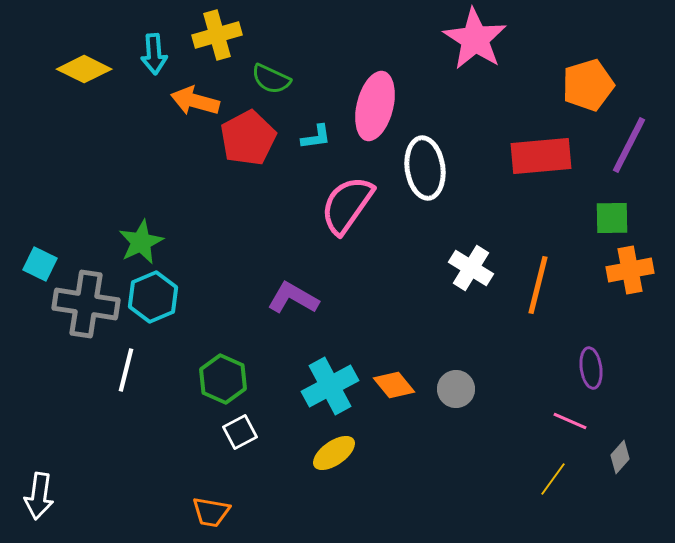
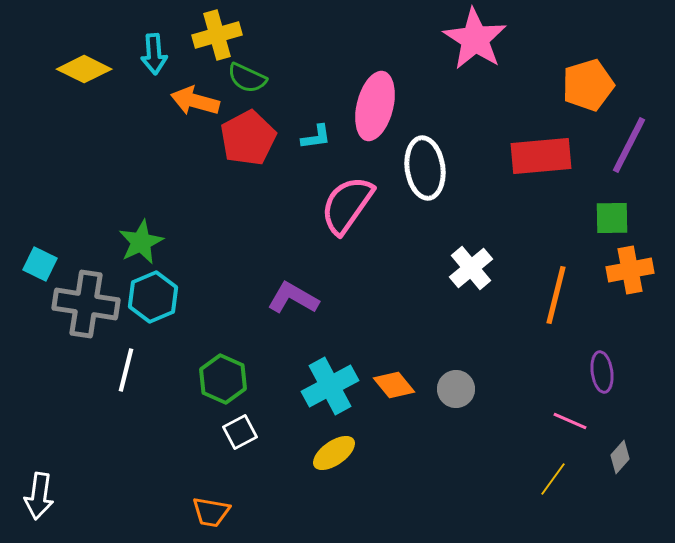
green semicircle: moved 24 px left, 1 px up
white cross: rotated 18 degrees clockwise
orange line: moved 18 px right, 10 px down
purple ellipse: moved 11 px right, 4 px down
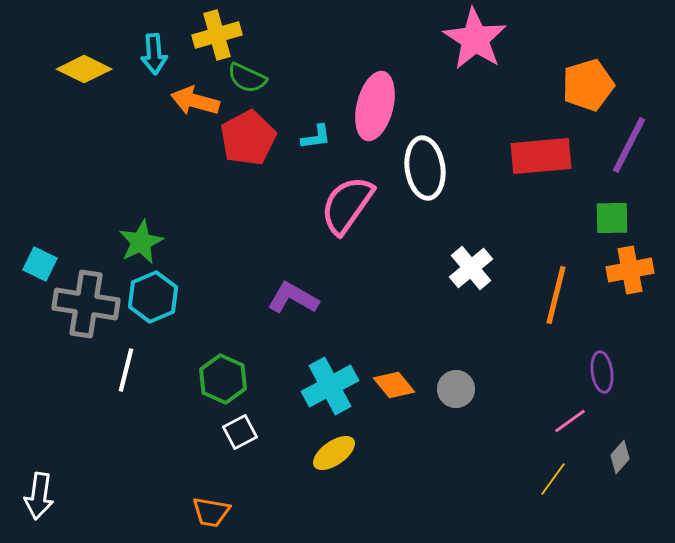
pink line: rotated 60 degrees counterclockwise
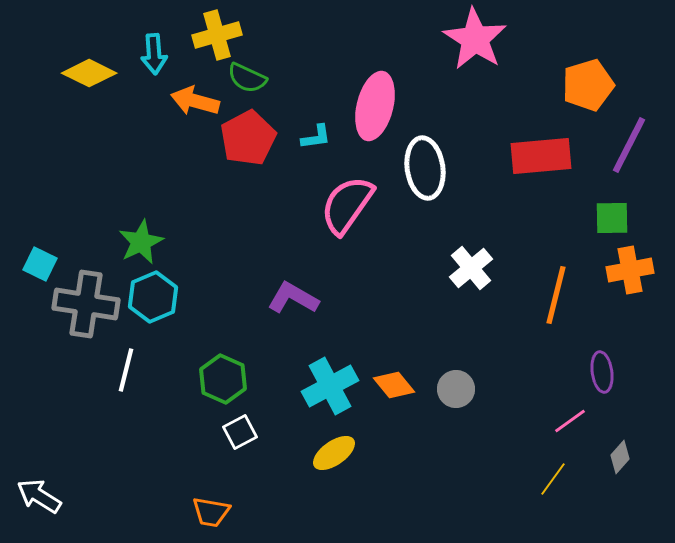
yellow diamond: moved 5 px right, 4 px down
white arrow: rotated 114 degrees clockwise
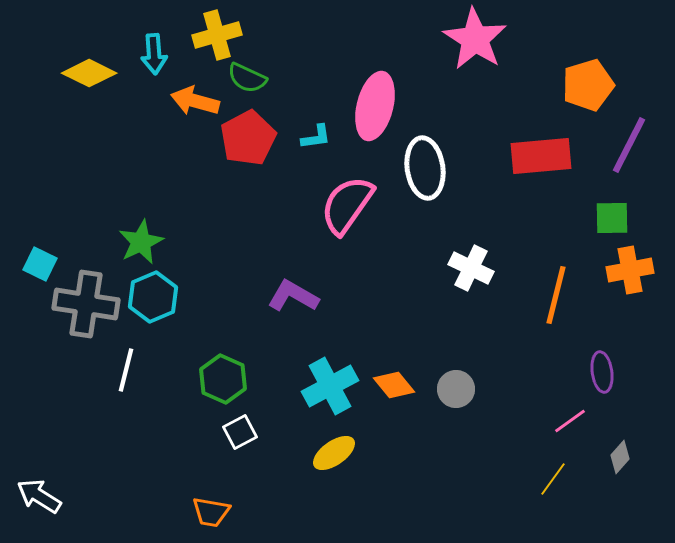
white cross: rotated 24 degrees counterclockwise
purple L-shape: moved 2 px up
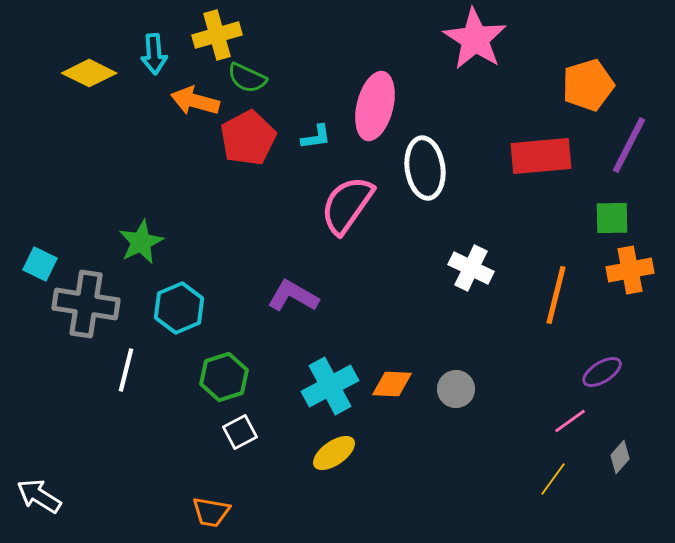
cyan hexagon: moved 26 px right, 11 px down
purple ellipse: rotated 66 degrees clockwise
green hexagon: moved 1 px right, 2 px up; rotated 18 degrees clockwise
orange diamond: moved 2 px left, 1 px up; rotated 48 degrees counterclockwise
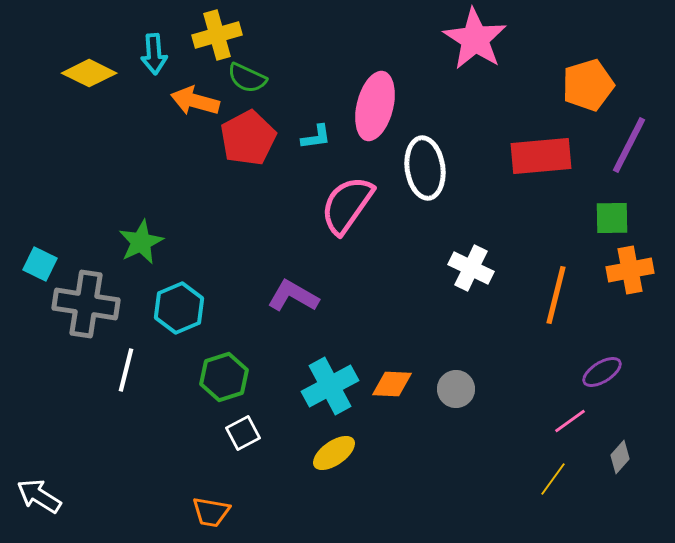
white square: moved 3 px right, 1 px down
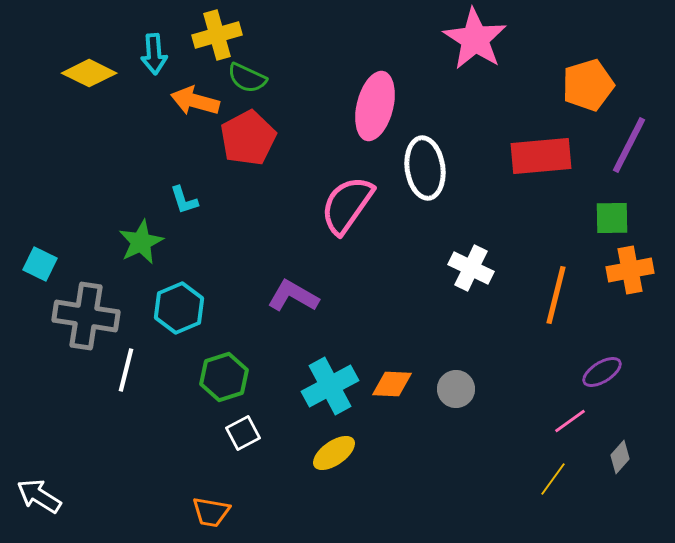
cyan L-shape: moved 132 px left, 63 px down; rotated 80 degrees clockwise
gray cross: moved 12 px down
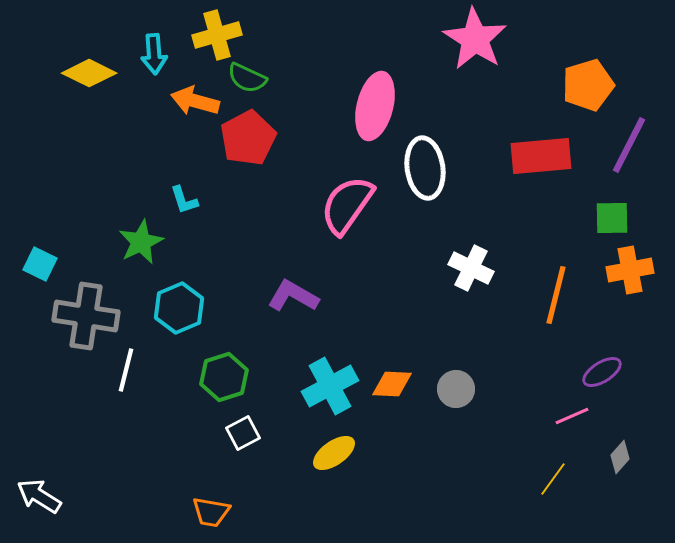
pink line: moved 2 px right, 5 px up; rotated 12 degrees clockwise
